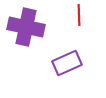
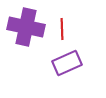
red line: moved 17 px left, 14 px down
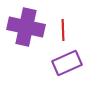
red line: moved 1 px right, 1 px down
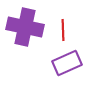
purple cross: moved 1 px left
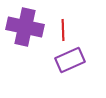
purple rectangle: moved 3 px right, 3 px up
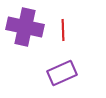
purple rectangle: moved 8 px left, 13 px down
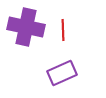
purple cross: moved 1 px right
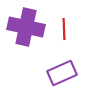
red line: moved 1 px right, 1 px up
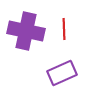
purple cross: moved 4 px down
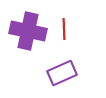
purple cross: moved 2 px right
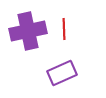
purple cross: rotated 24 degrees counterclockwise
